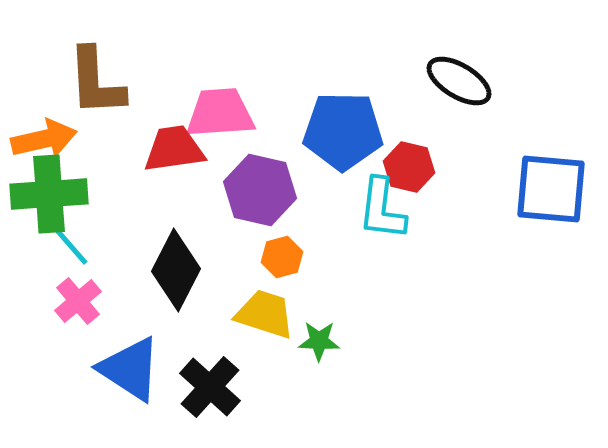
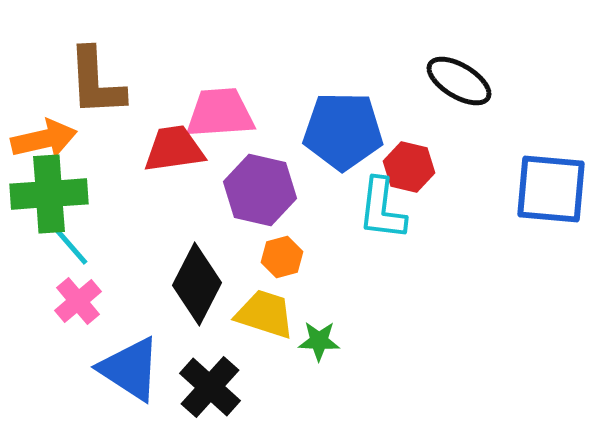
black diamond: moved 21 px right, 14 px down
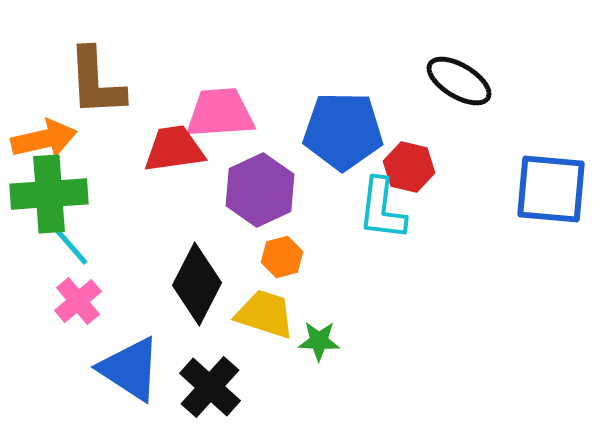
purple hexagon: rotated 22 degrees clockwise
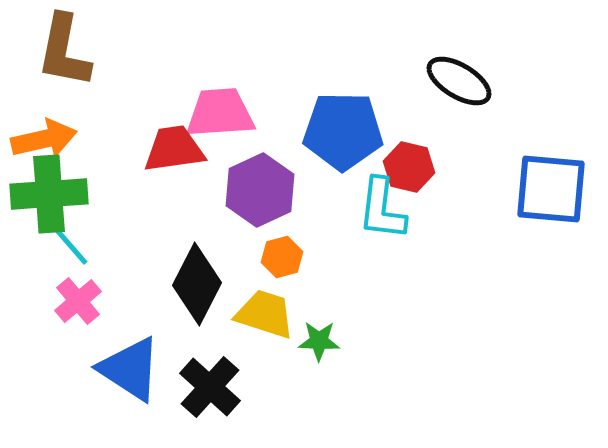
brown L-shape: moved 32 px left, 31 px up; rotated 14 degrees clockwise
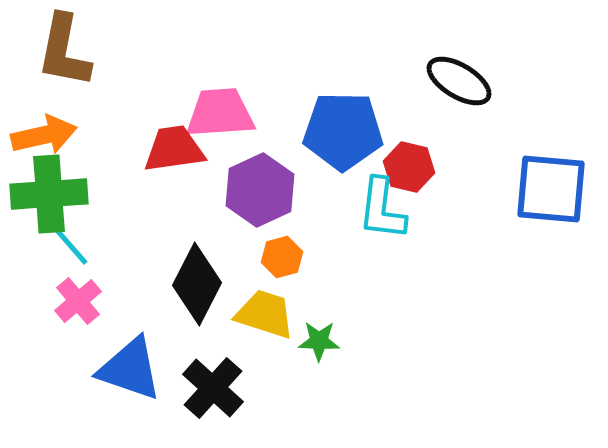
orange arrow: moved 4 px up
blue triangle: rotated 14 degrees counterclockwise
black cross: moved 3 px right, 1 px down
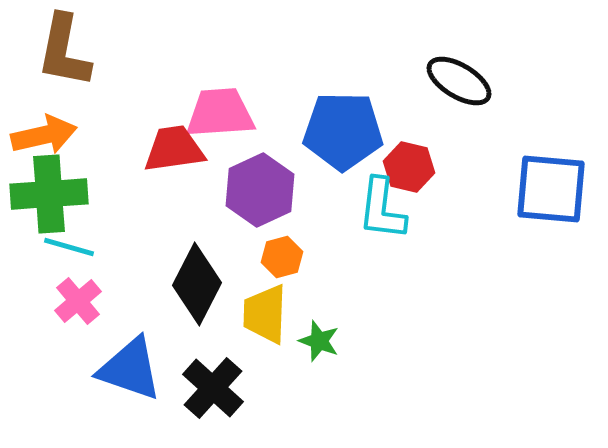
cyan line: moved 3 px down; rotated 33 degrees counterclockwise
yellow trapezoid: rotated 106 degrees counterclockwise
green star: rotated 18 degrees clockwise
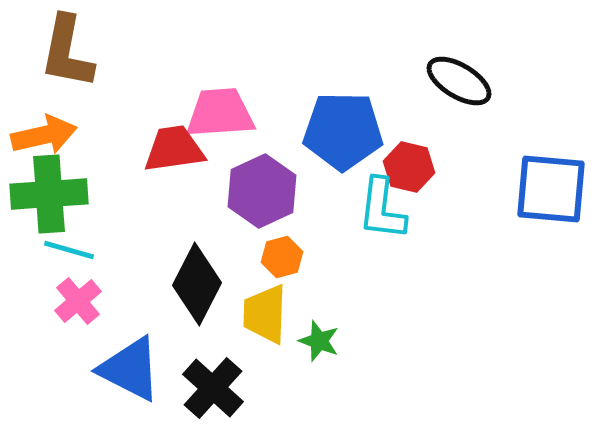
brown L-shape: moved 3 px right, 1 px down
purple hexagon: moved 2 px right, 1 px down
cyan line: moved 3 px down
blue triangle: rotated 8 degrees clockwise
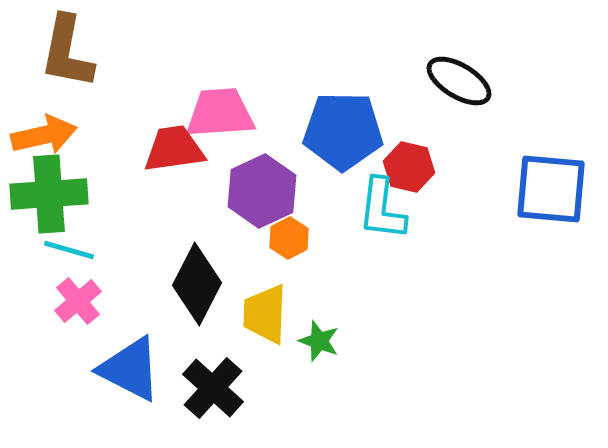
orange hexagon: moved 7 px right, 19 px up; rotated 12 degrees counterclockwise
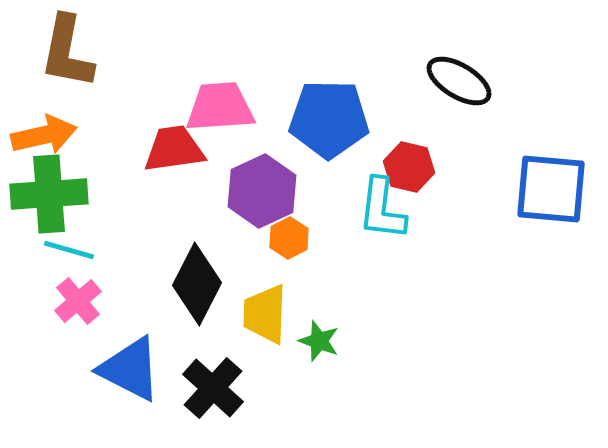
pink trapezoid: moved 6 px up
blue pentagon: moved 14 px left, 12 px up
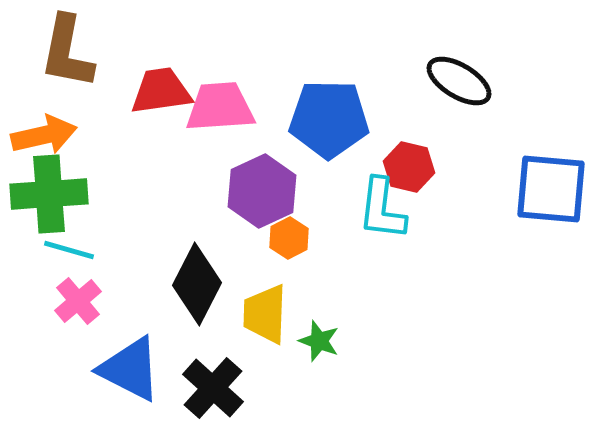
red trapezoid: moved 13 px left, 58 px up
